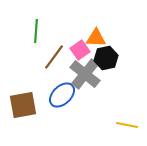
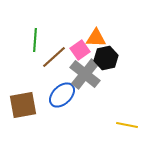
green line: moved 1 px left, 9 px down
brown line: rotated 12 degrees clockwise
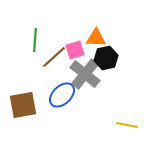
pink square: moved 5 px left; rotated 18 degrees clockwise
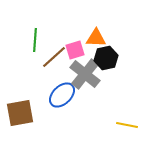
brown square: moved 3 px left, 8 px down
